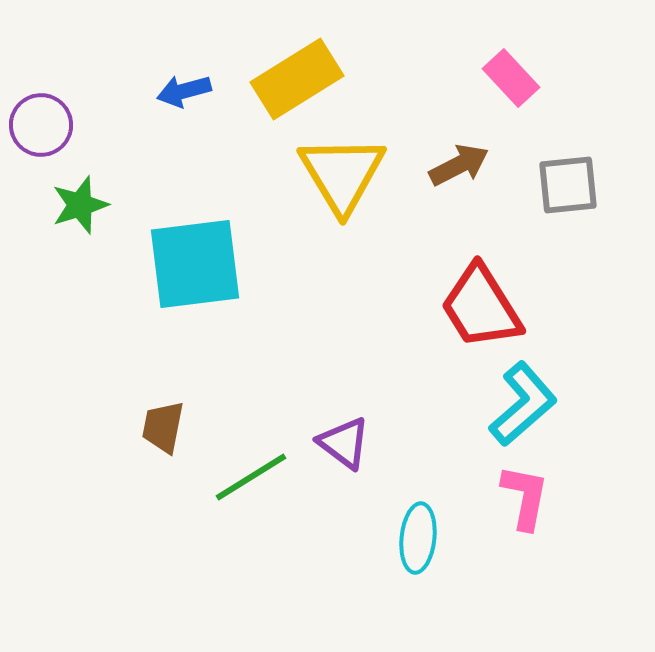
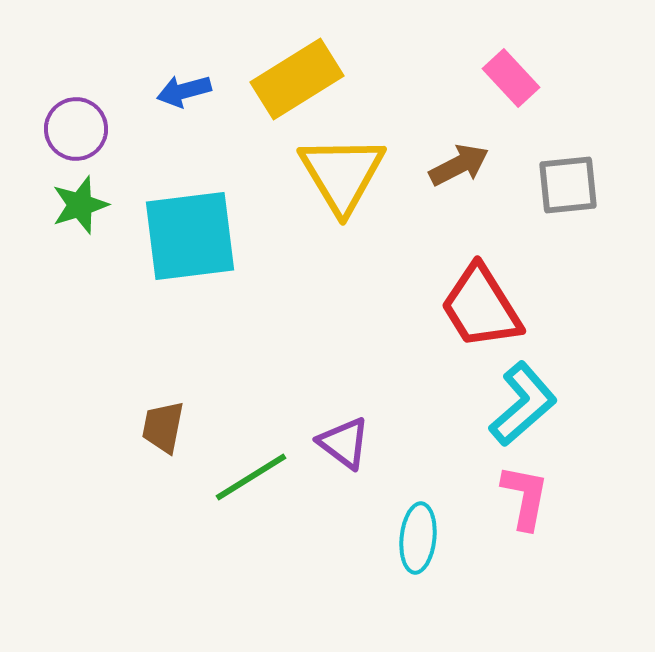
purple circle: moved 35 px right, 4 px down
cyan square: moved 5 px left, 28 px up
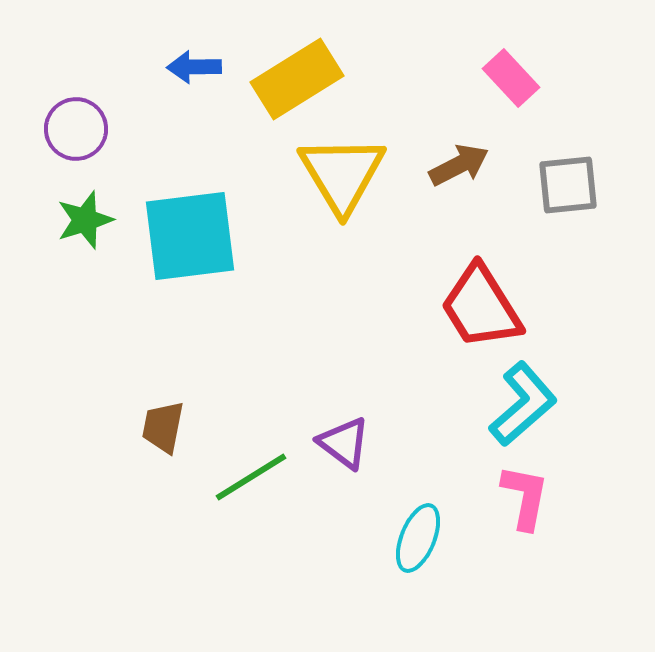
blue arrow: moved 10 px right, 24 px up; rotated 14 degrees clockwise
green star: moved 5 px right, 15 px down
cyan ellipse: rotated 16 degrees clockwise
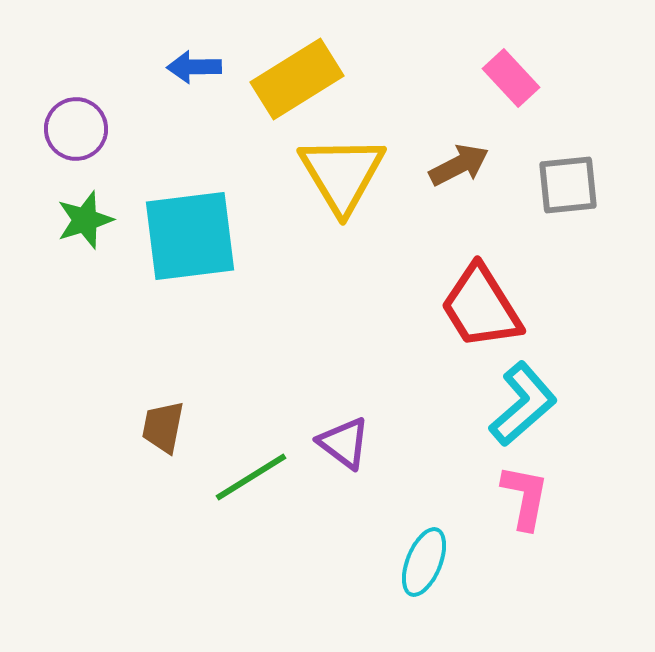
cyan ellipse: moved 6 px right, 24 px down
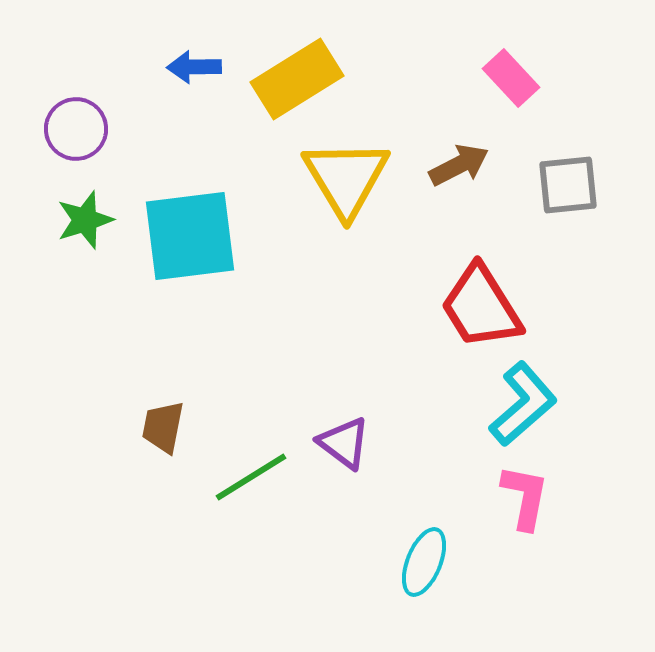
yellow triangle: moved 4 px right, 4 px down
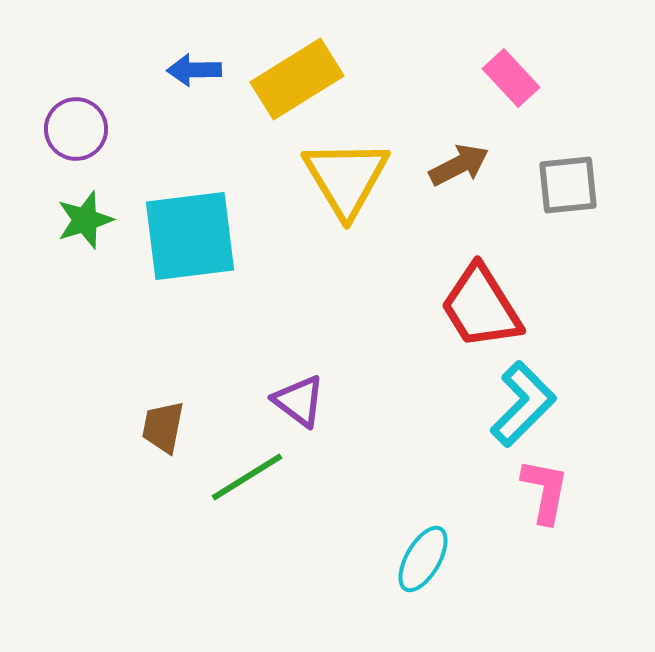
blue arrow: moved 3 px down
cyan L-shape: rotated 4 degrees counterclockwise
purple triangle: moved 45 px left, 42 px up
green line: moved 4 px left
pink L-shape: moved 20 px right, 6 px up
cyan ellipse: moved 1 px left, 3 px up; rotated 8 degrees clockwise
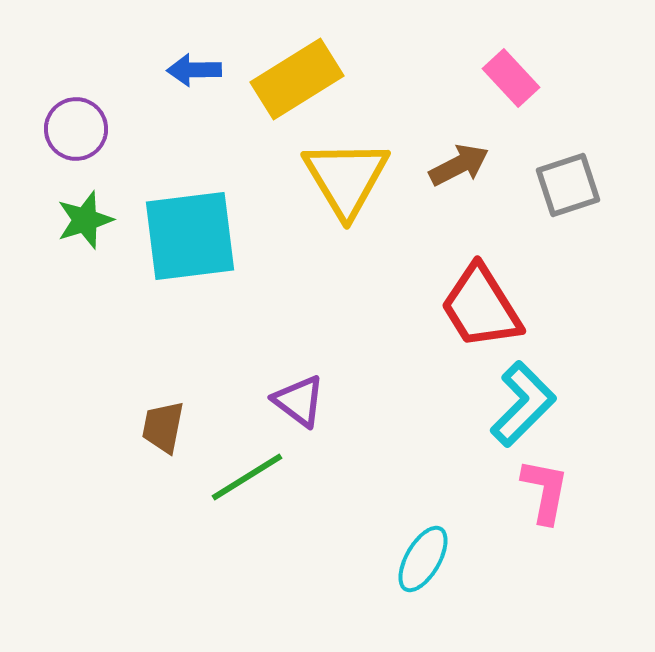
gray square: rotated 12 degrees counterclockwise
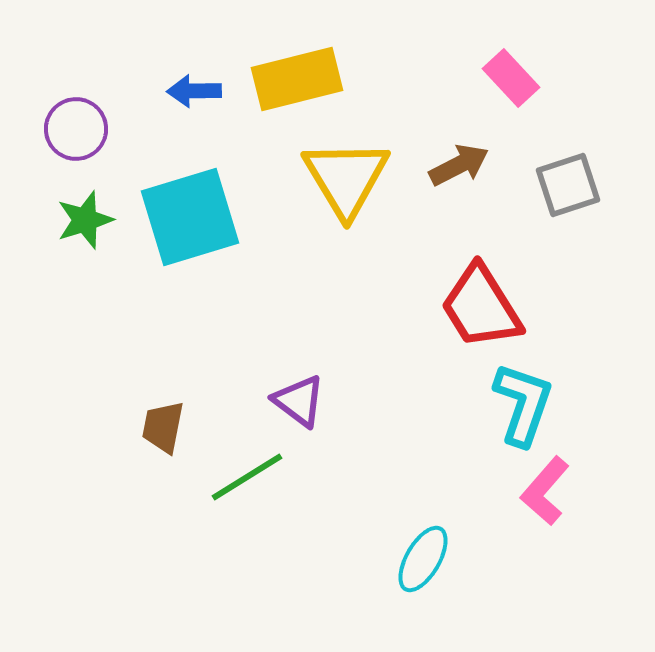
blue arrow: moved 21 px down
yellow rectangle: rotated 18 degrees clockwise
cyan square: moved 19 px up; rotated 10 degrees counterclockwise
cyan L-shape: rotated 26 degrees counterclockwise
pink L-shape: rotated 150 degrees counterclockwise
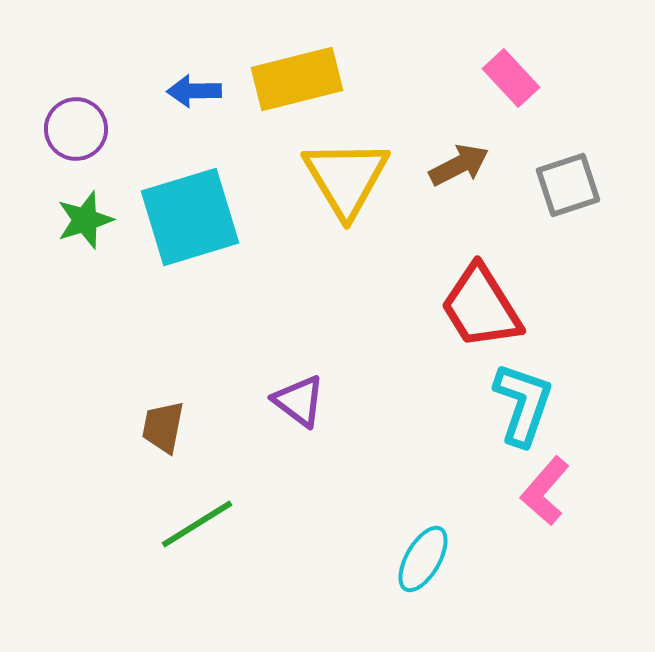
green line: moved 50 px left, 47 px down
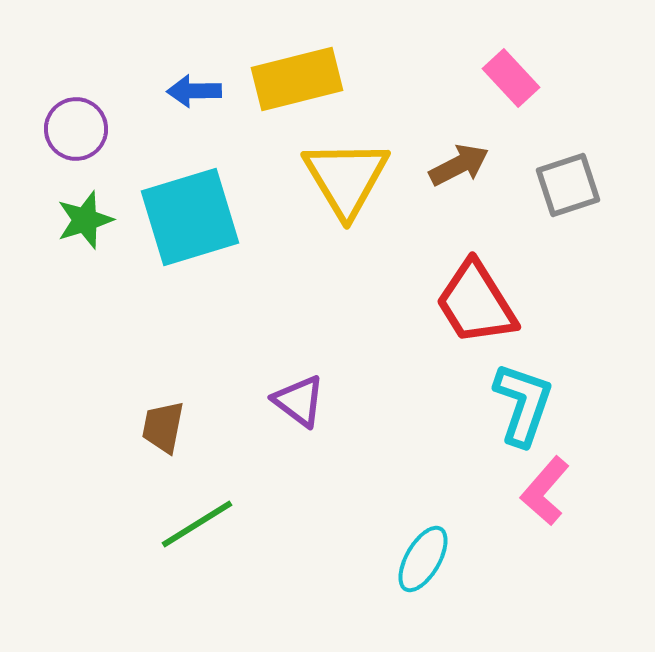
red trapezoid: moved 5 px left, 4 px up
